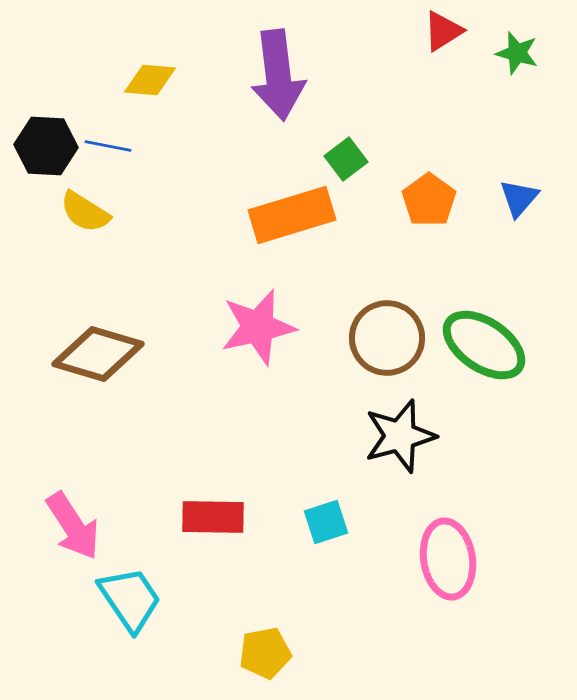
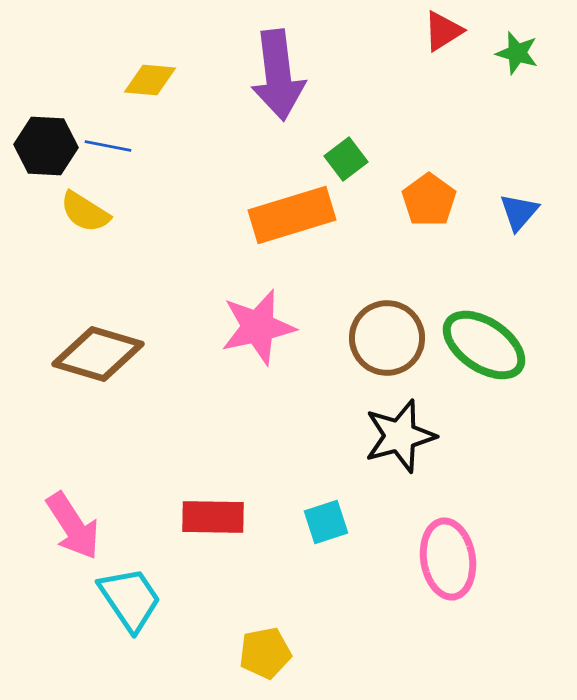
blue triangle: moved 14 px down
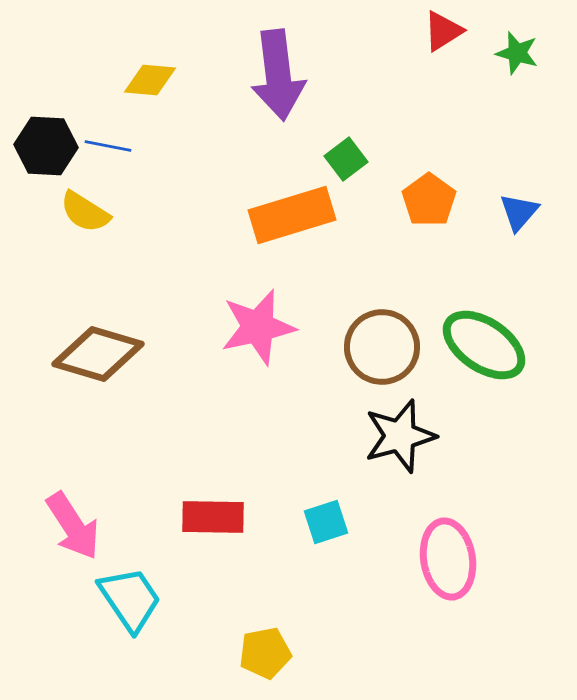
brown circle: moved 5 px left, 9 px down
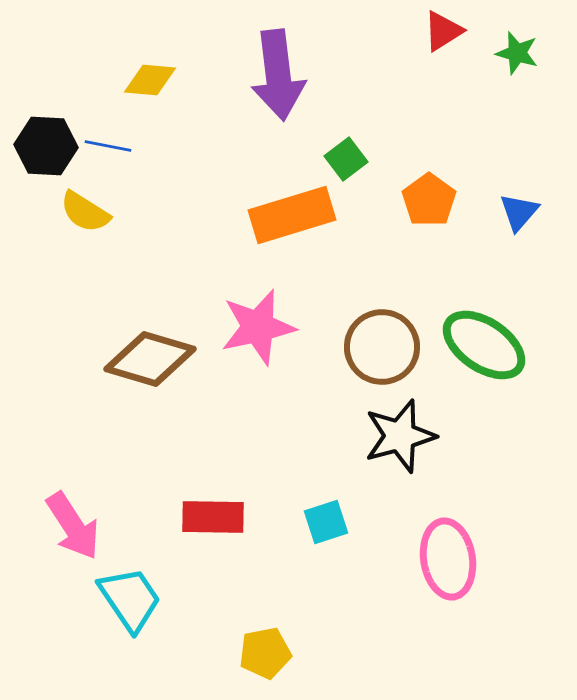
brown diamond: moved 52 px right, 5 px down
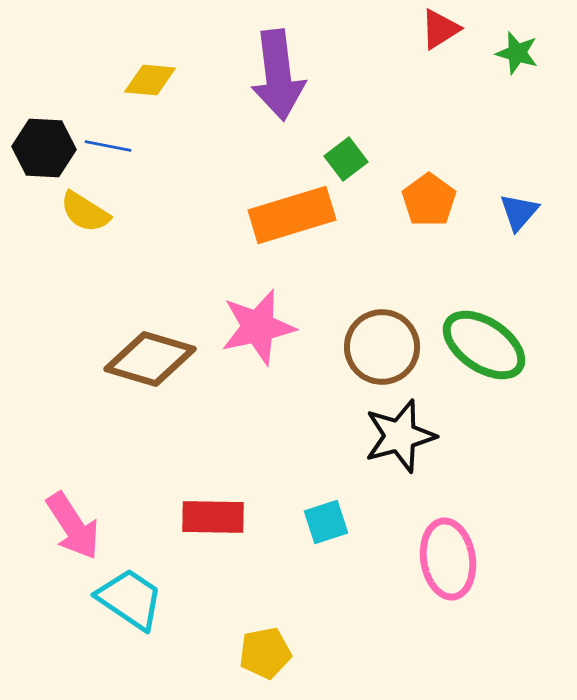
red triangle: moved 3 px left, 2 px up
black hexagon: moved 2 px left, 2 px down
cyan trapezoid: rotated 22 degrees counterclockwise
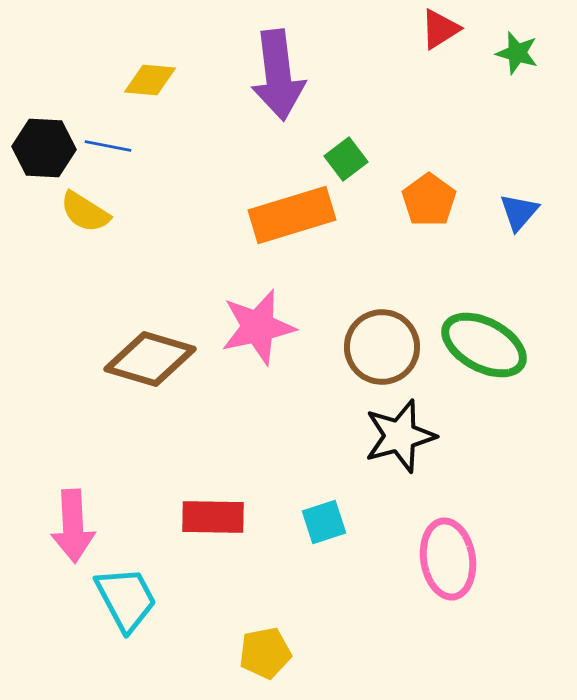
green ellipse: rotated 6 degrees counterclockwise
cyan square: moved 2 px left
pink arrow: rotated 30 degrees clockwise
cyan trapezoid: moved 4 px left; rotated 28 degrees clockwise
